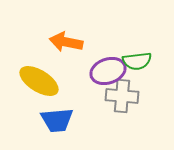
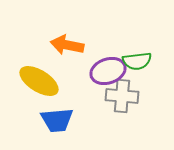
orange arrow: moved 1 px right, 3 px down
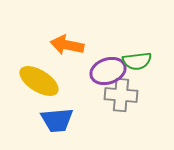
gray cross: moved 1 px left, 1 px up
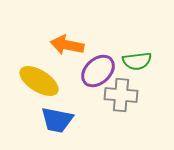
purple ellipse: moved 10 px left; rotated 24 degrees counterclockwise
blue trapezoid: rotated 16 degrees clockwise
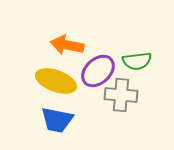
yellow ellipse: moved 17 px right; rotated 12 degrees counterclockwise
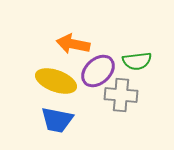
orange arrow: moved 6 px right, 1 px up
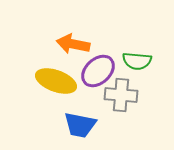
green semicircle: rotated 12 degrees clockwise
blue trapezoid: moved 23 px right, 5 px down
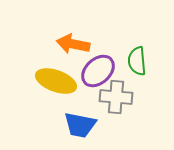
green semicircle: rotated 80 degrees clockwise
gray cross: moved 5 px left, 2 px down
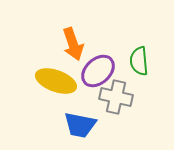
orange arrow: rotated 120 degrees counterclockwise
green semicircle: moved 2 px right
gray cross: rotated 8 degrees clockwise
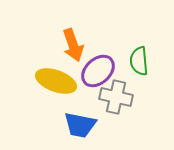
orange arrow: moved 1 px down
